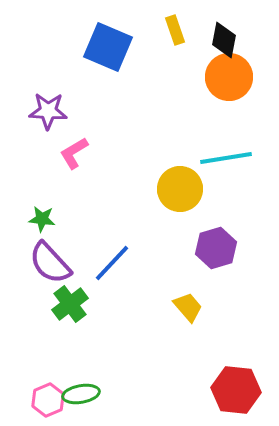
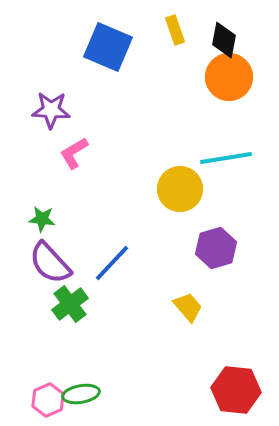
purple star: moved 3 px right, 1 px up
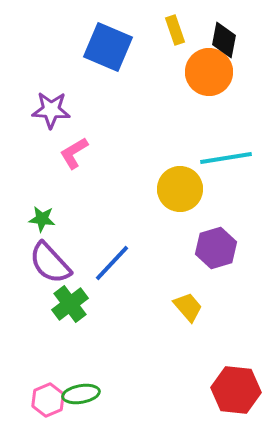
orange circle: moved 20 px left, 5 px up
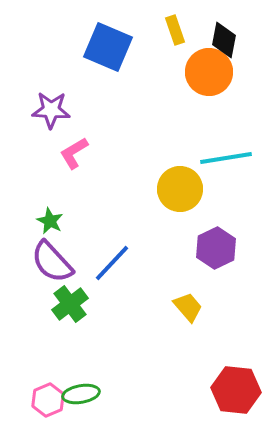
green star: moved 8 px right, 2 px down; rotated 20 degrees clockwise
purple hexagon: rotated 9 degrees counterclockwise
purple semicircle: moved 2 px right, 1 px up
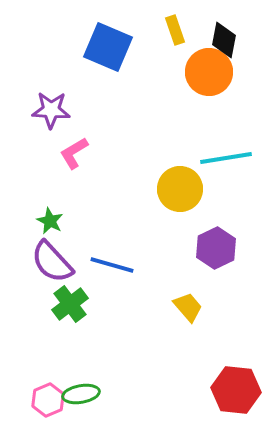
blue line: moved 2 px down; rotated 63 degrees clockwise
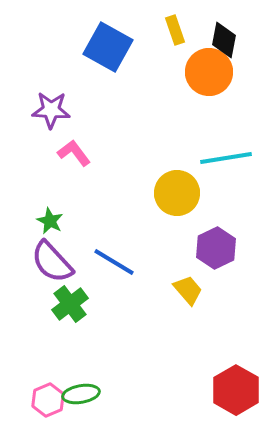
blue square: rotated 6 degrees clockwise
pink L-shape: rotated 84 degrees clockwise
yellow circle: moved 3 px left, 4 px down
blue line: moved 2 px right, 3 px up; rotated 15 degrees clockwise
yellow trapezoid: moved 17 px up
red hexagon: rotated 24 degrees clockwise
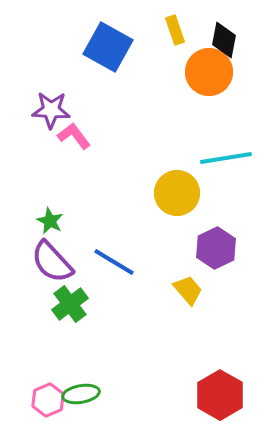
pink L-shape: moved 17 px up
red hexagon: moved 16 px left, 5 px down
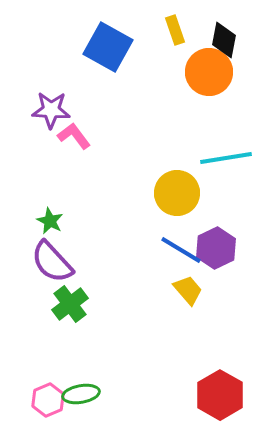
blue line: moved 67 px right, 12 px up
